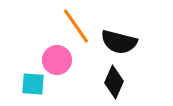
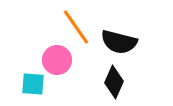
orange line: moved 1 px down
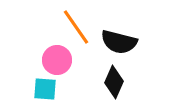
cyan square: moved 12 px right, 5 px down
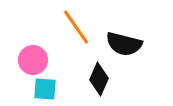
black semicircle: moved 5 px right, 2 px down
pink circle: moved 24 px left
black diamond: moved 15 px left, 3 px up
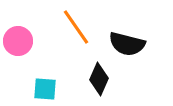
black semicircle: moved 3 px right
pink circle: moved 15 px left, 19 px up
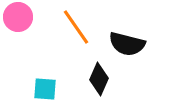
pink circle: moved 24 px up
